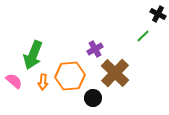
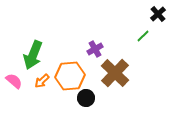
black cross: rotated 21 degrees clockwise
orange arrow: moved 1 px left, 1 px up; rotated 42 degrees clockwise
black circle: moved 7 px left
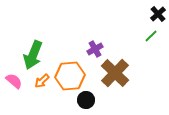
green line: moved 8 px right
black circle: moved 2 px down
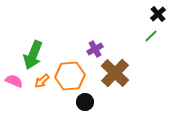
pink semicircle: rotated 18 degrees counterclockwise
black circle: moved 1 px left, 2 px down
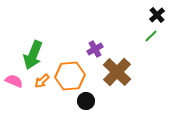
black cross: moved 1 px left, 1 px down
brown cross: moved 2 px right, 1 px up
black circle: moved 1 px right, 1 px up
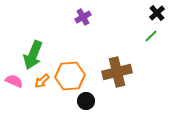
black cross: moved 2 px up
purple cross: moved 12 px left, 32 px up
brown cross: rotated 32 degrees clockwise
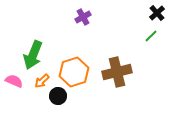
orange hexagon: moved 4 px right, 4 px up; rotated 12 degrees counterclockwise
black circle: moved 28 px left, 5 px up
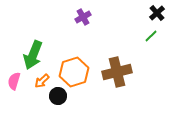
pink semicircle: rotated 96 degrees counterclockwise
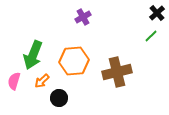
orange hexagon: moved 11 px up; rotated 12 degrees clockwise
black circle: moved 1 px right, 2 px down
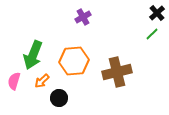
green line: moved 1 px right, 2 px up
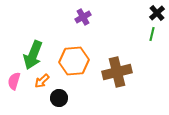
green line: rotated 32 degrees counterclockwise
